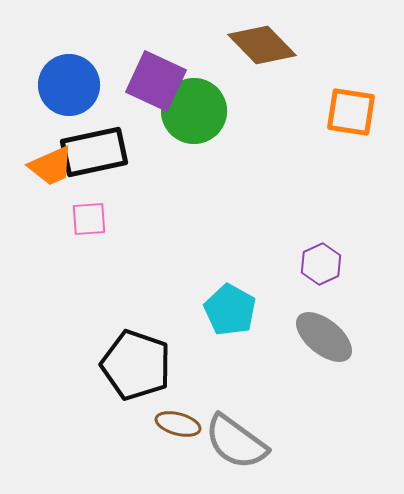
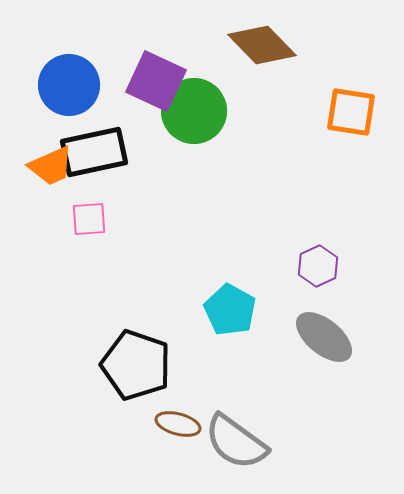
purple hexagon: moved 3 px left, 2 px down
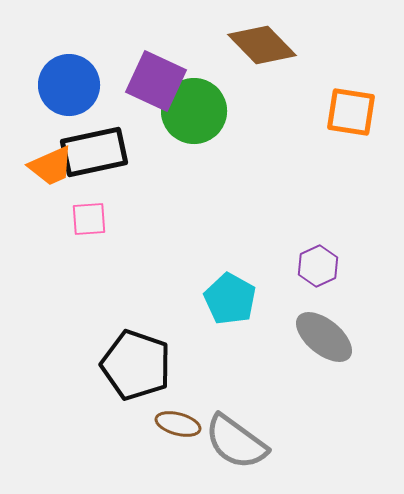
cyan pentagon: moved 11 px up
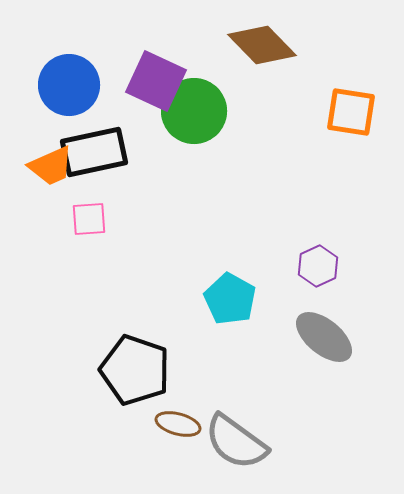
black pentagon: moved 1 px left, 5 px down
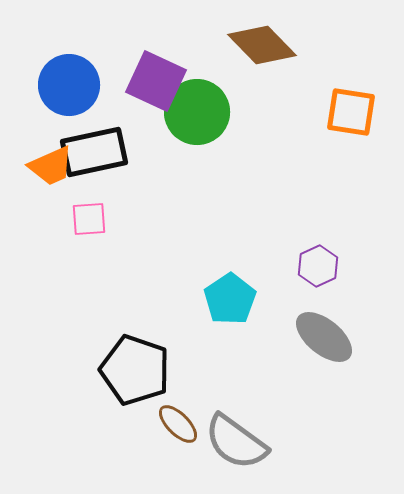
green circle: moved 3 px right, 1 px down
cyan pentagon: rotated 9 degrees clockwise
brown ellipse: rotated 30 degrees clockwise
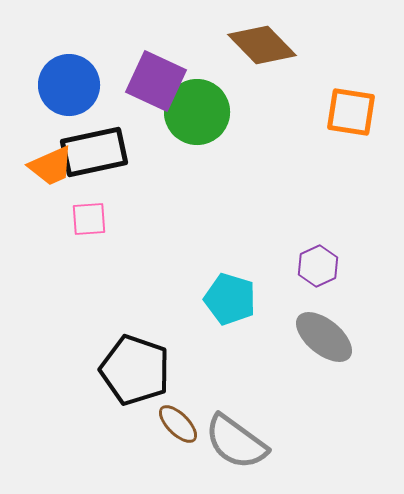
cyan pentagon: rotated 21 degrees counterclockwise
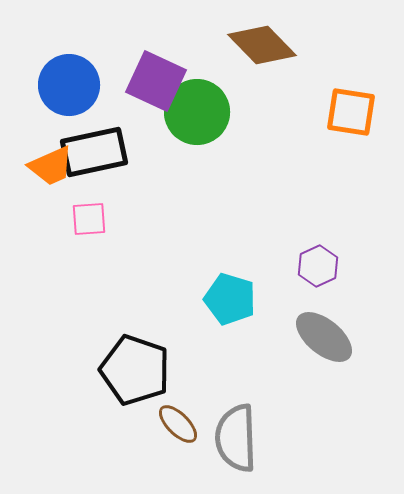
gray semicircle: moved 4 px up; rotated 52 degrees clockwise
